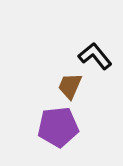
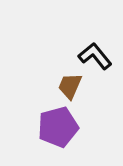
purple pentagon: rotated 9 degrees counterclockwise
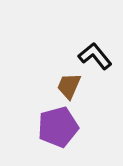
brown trapezoid: moved 1 px left
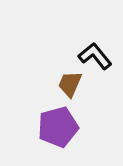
brown trapezoid: moved 1 px right, 2 px up
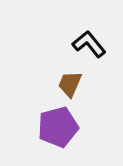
black L-shape: moved 6 px left, 12 px up
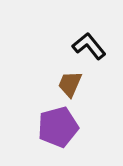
black L-shape: moved 2 px down
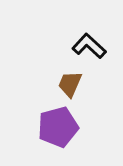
black L-shape: rotated 8 degrees counterclockwise
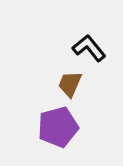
black L-shape: moved 2 px down; rotated 8 degrees clockwise
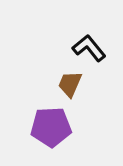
purple pentagon: moved 7 px left; rotated 12 degrees clockwise
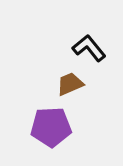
brown trapezoid: rotated 44 degrees clockwise
